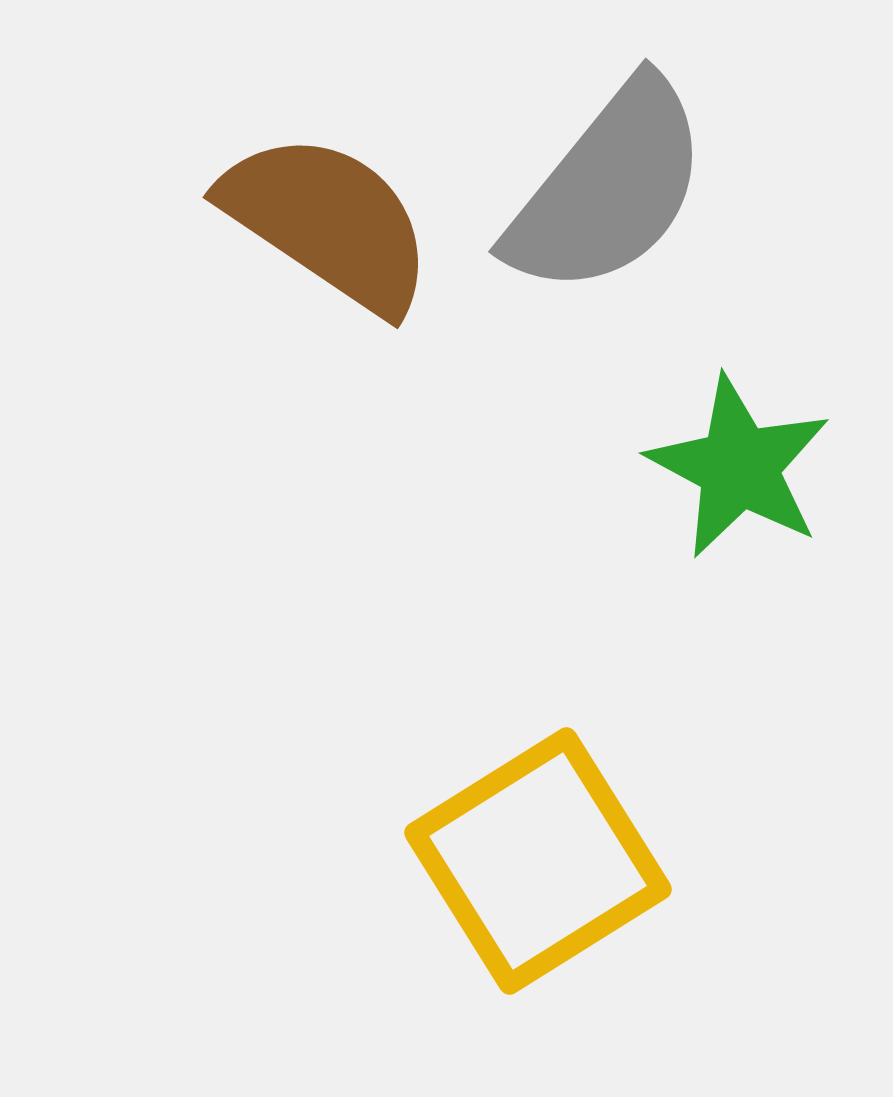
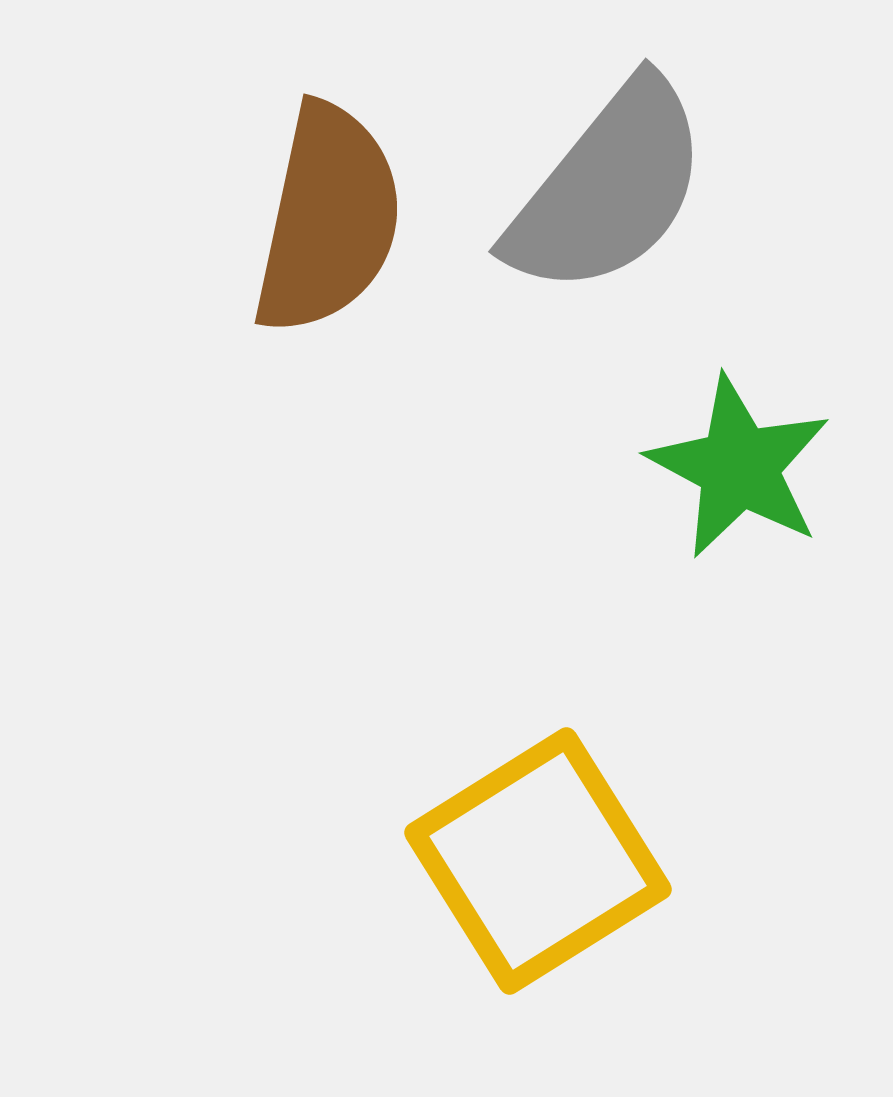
brown semicircle: moved 3 px up; rotated 68 degrees clockwise
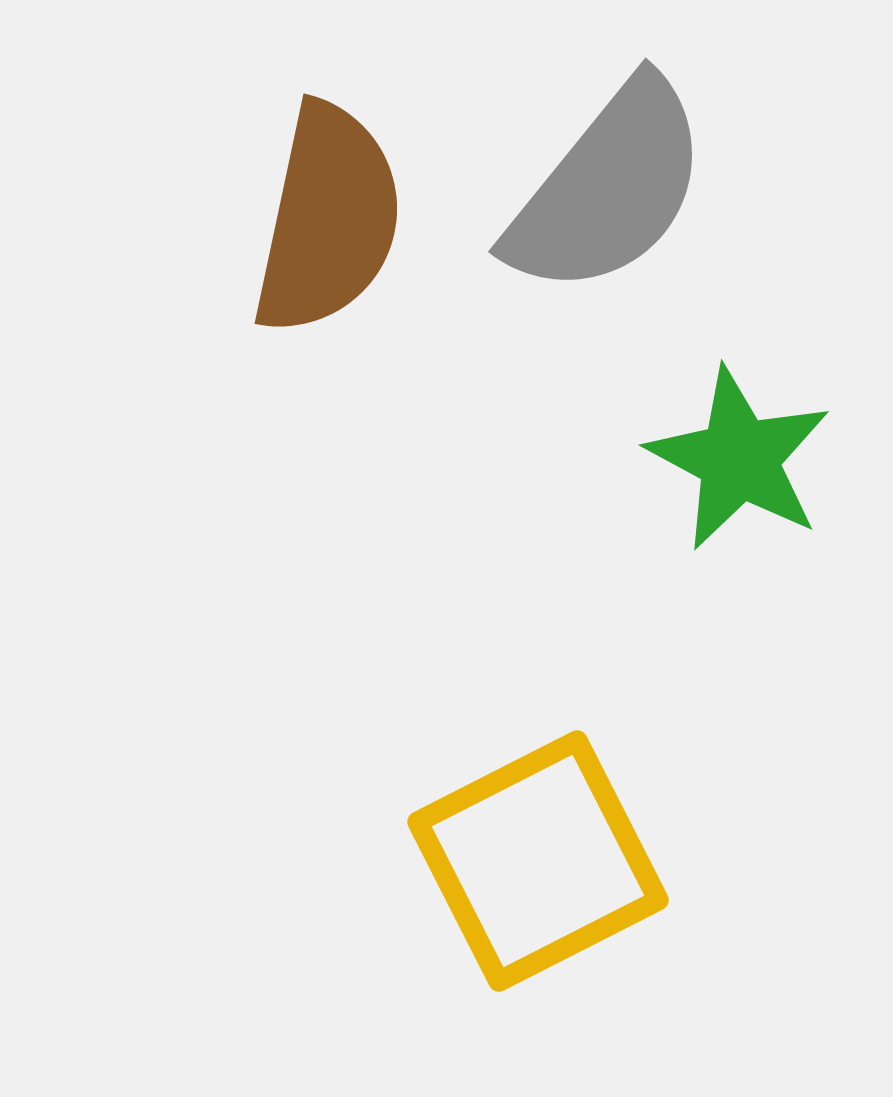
green star: moved 8 px up
yellow square: rotated 5 degrees clockwise
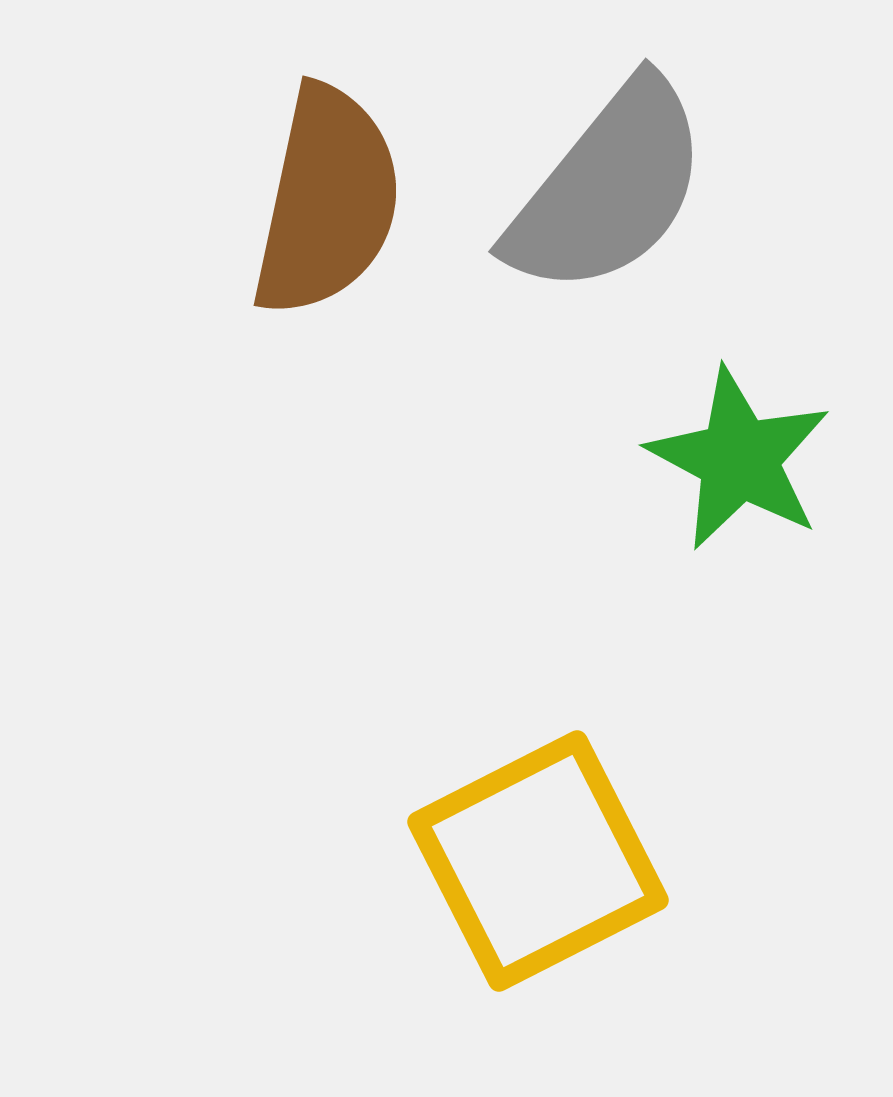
brown semicircle: moved 1 px left, 18 px up
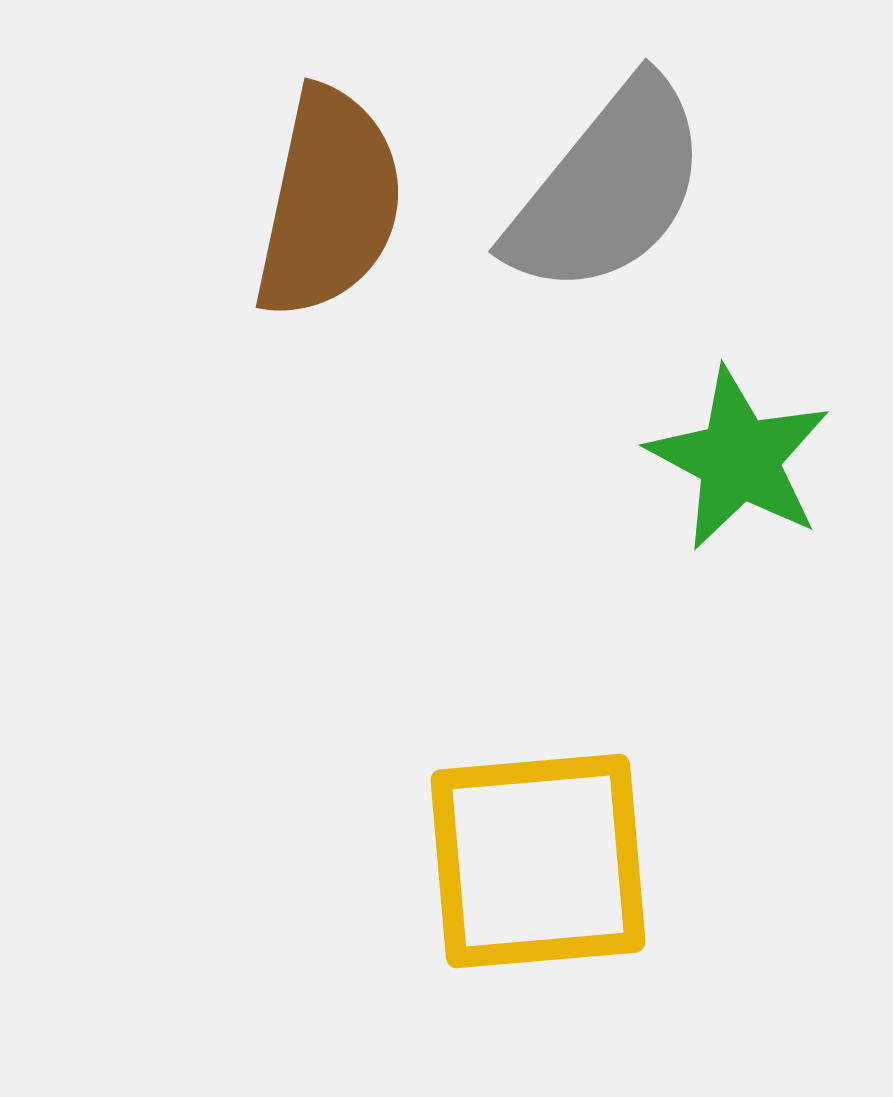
brown semicircle: moved 2 px right, 2 px down
yellow square: rotated 22 degrees clockwise
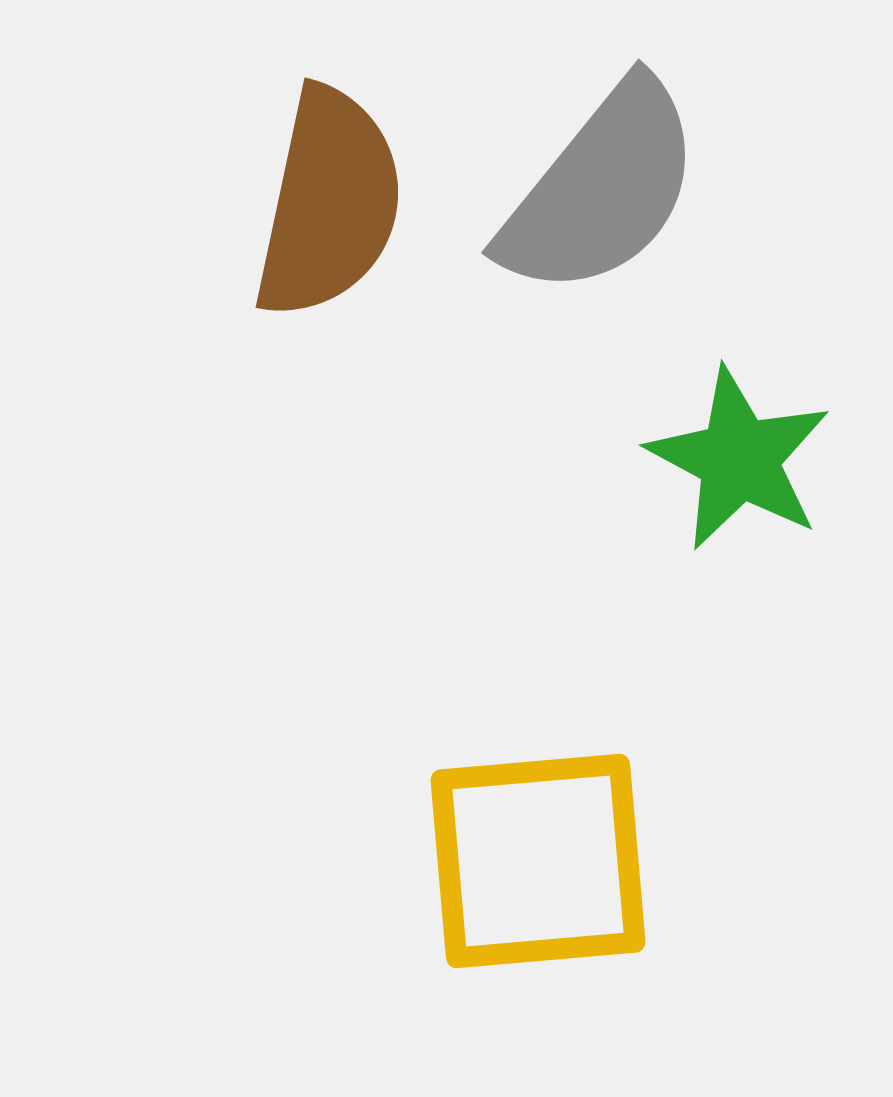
gray semicircle: moved 7 px left, 1 px down
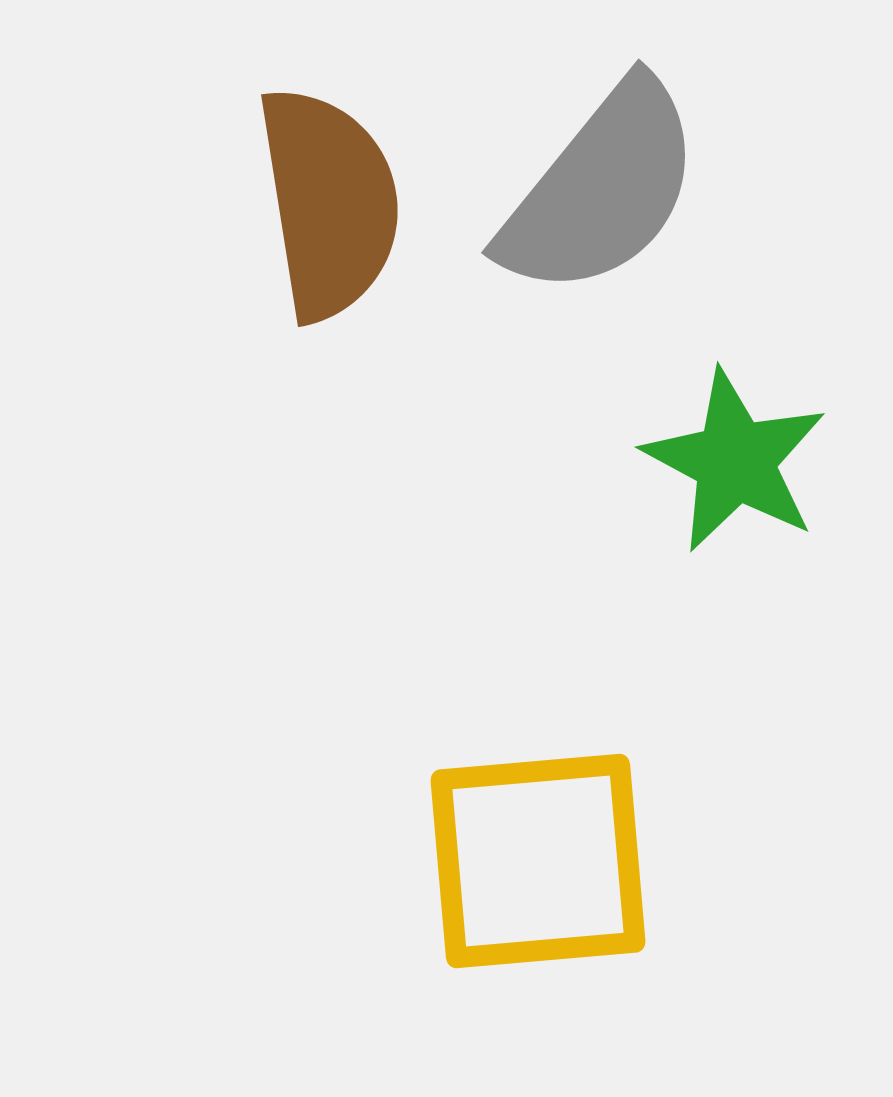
brown semicircle: rotated 21 degrees counterclockwise
green star: moved 4 px left, 2 px down
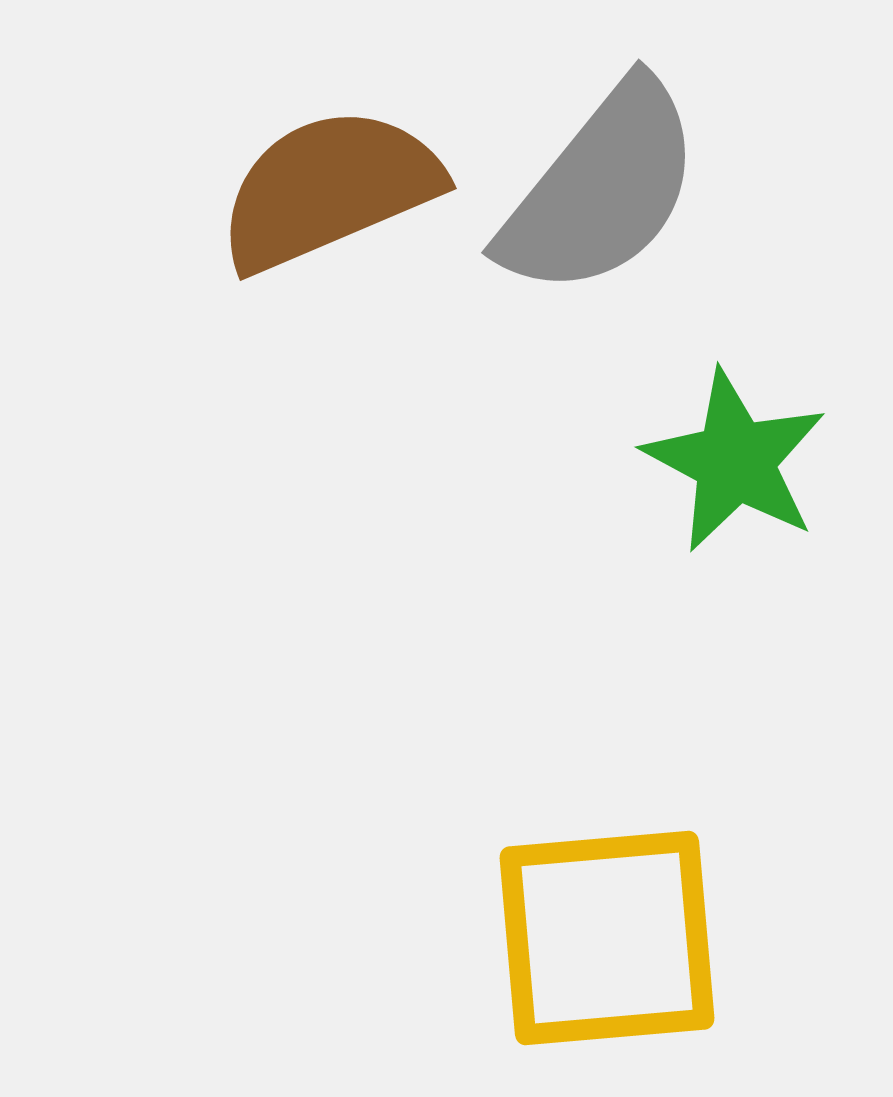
brown semicircle: moved 14 px up; rotated 104 degrees counterclockwise
yellow square: moved 69 px right, 77 px down
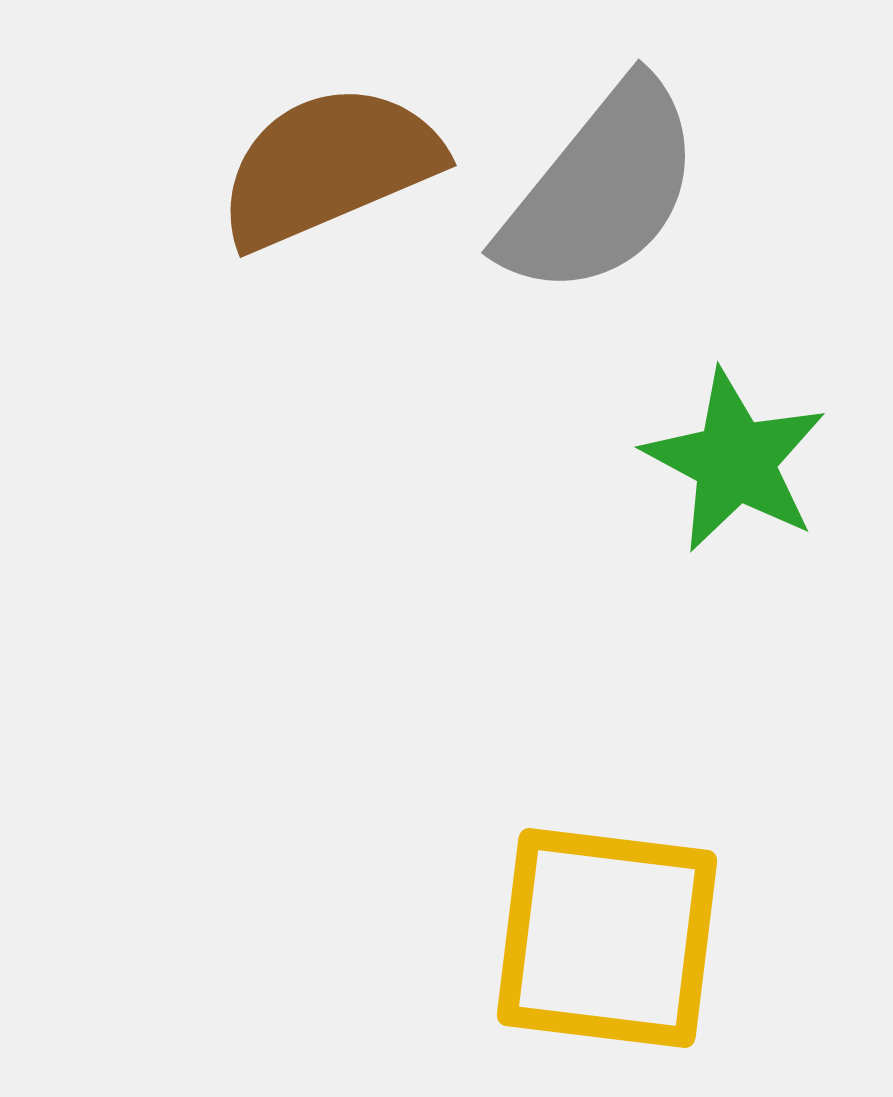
brown semicircle: moved 23 px up
yellow square: rotated 12 degrees clockwise
